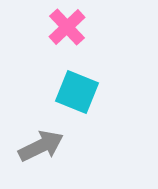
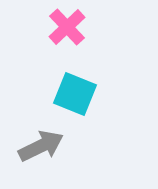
cyan square: moved 2 px left, 2 px down
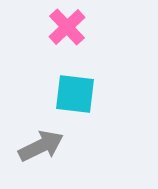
cyan square: rotated 15 degrees counterclockwise
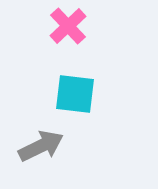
pink cross: moved 1 px right, 1 px up
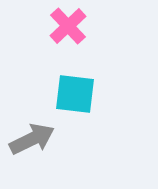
gray arrow: moved 9 px left, 7 px up
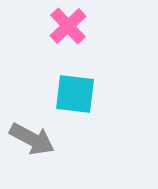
gray arrow: rotated 54 degrees clockwise
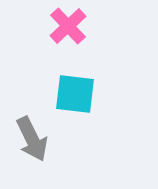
gray arrow: rotated 36 degrees clockwise
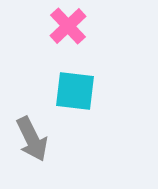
cyan square: moved 3 px up
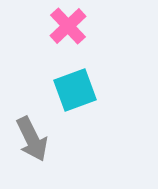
cyan square: moved 1 px up; rotated 27 degrees counterclockwise
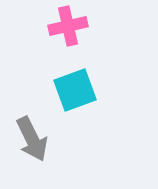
pink cross: rotated 30 degrees clockwise
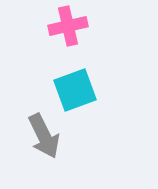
gray arrow: moved 12 px right, 3 px up
